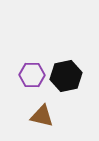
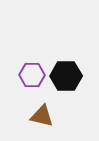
black hexagon: rotated 12 degrees clockwise
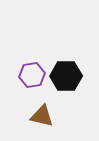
purple hexagon: rotated 10 degrees counterclockwise
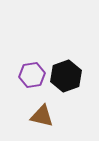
black hexagon: rotated 20 degrees counterclockwise
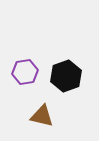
purple hexagon: moved 7 px left, 3 px up
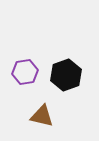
black hexagon: moved 1 px up
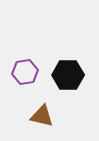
black hexagon: moved 2 px right; rotated 20 degrees clockwise
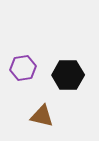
purple hexagon: moved 2 px left, 4 px up
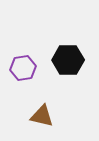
black hexagon: moved 15 px up
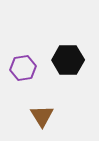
brown triangle: rotated 45 degrees clockwise
